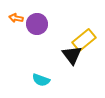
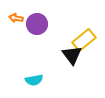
cyan semicircle: moved 7 px left; rotated 30 degrees counterclockwise
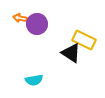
orange arrow: moved 4 px right
yellow rectangle: rotated 65 degrees clockwise
black triangle: moved 1 px left, 2 px up; rotated 20 degrees counterclockwise
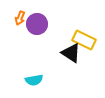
orange arrow: rotated 80 degrees counterclockwise
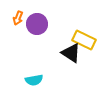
orange arrow: moved 2 px left
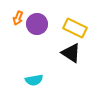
yellow rectangle: moved 9 px left, 12 px up
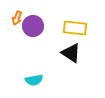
orange arrow: moved 1 px left
purple circle: moved 4 px left, 2 px down
yellow rectangle: rotated 20 degrees counterclockwise
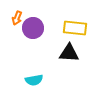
purple circle: moved 2 px down
black triangle: moved 2 px left; rotated 30 degrees counterclockwise
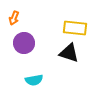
orange arrow: moved 3 px left
purple circle: moved 9 px left, 15 px down
black triangle: rotated 15 degrees clockwise
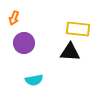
yellow rectangle: moved 3 px right, 1 px down
black triangle: moved 1 px right, 1 px up; rotated 15 degrees counterclockwise
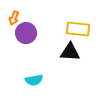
purple circle: moved 2 px right, 10 px up
